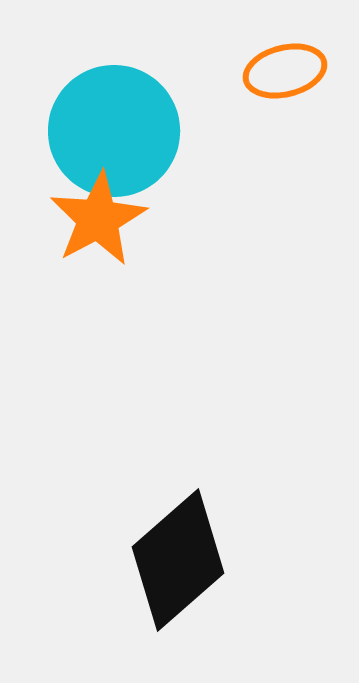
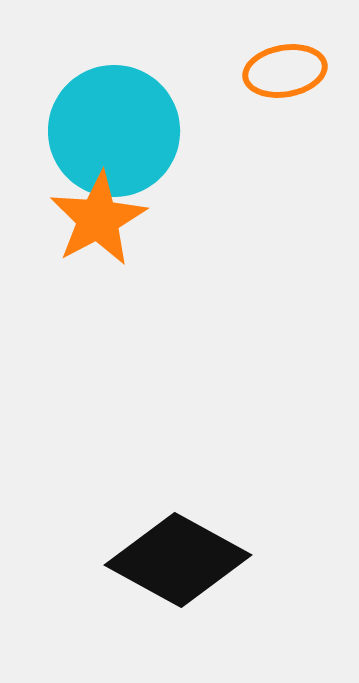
orange ellipse: rotated 4 degrees clockwise
black diamond: rotated 70 degrees clockwise
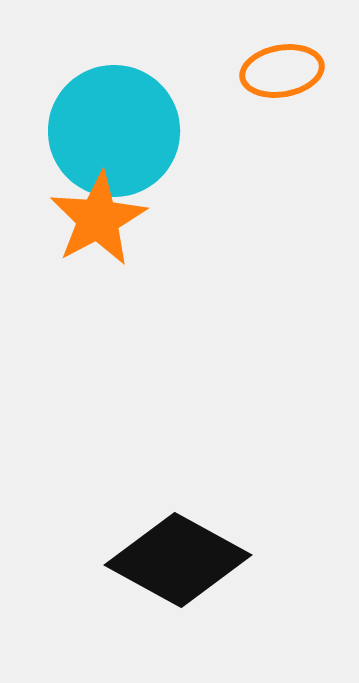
orange ellipse: moved 3 px left
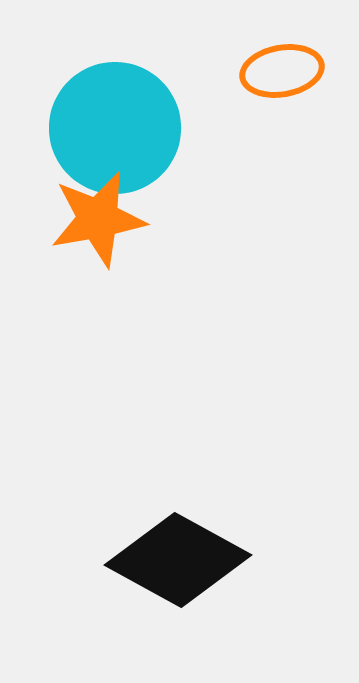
cyan circle: moved 1 px right, 3 px up
orange star: rotated 18 degrees clockwise
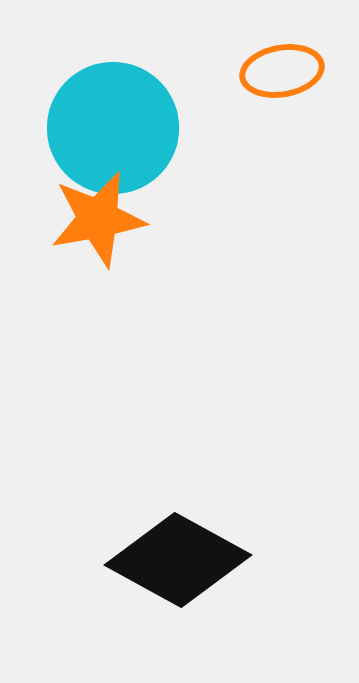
cyan circle: moved 2 px left
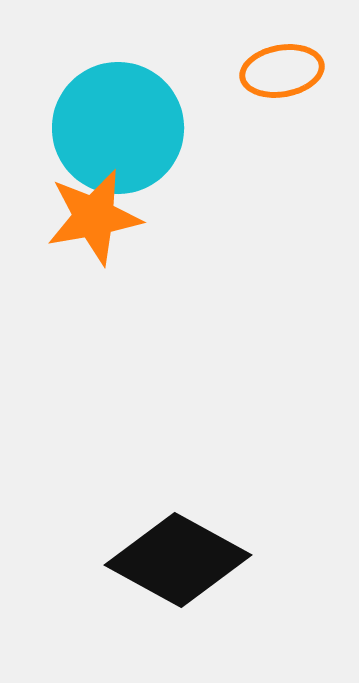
cyan circle: moved 5 px right
orange star: moved 4 px left, 2 px up
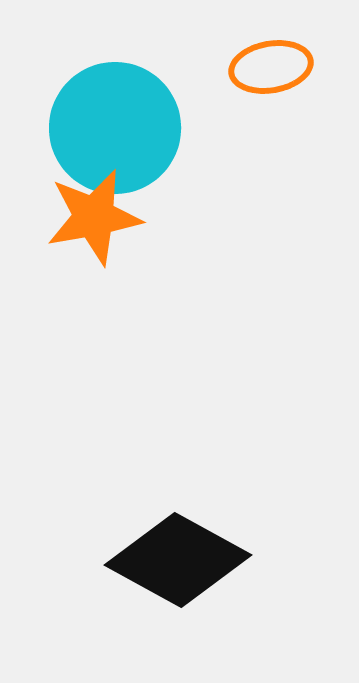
orange ellipse: moved 11 px left, 4 px up
cyan circle: moved 3 px left
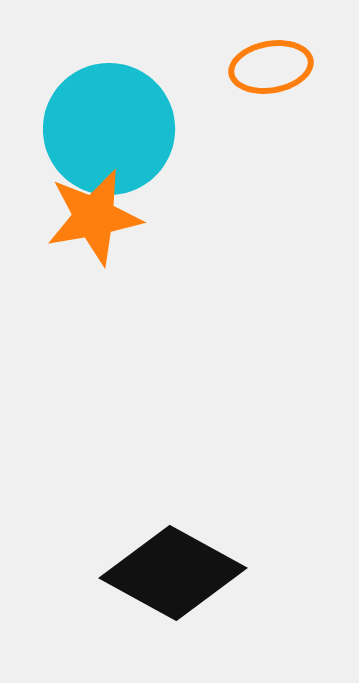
cyan circle: moved 6 px left, 1 px down
black diamond: moved 5 px left, 13 px down
